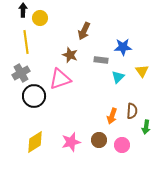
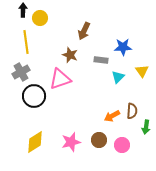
gray cross: moved 1 px up
orange arrow: rotated 42 degrees clockwise
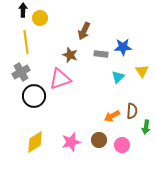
gray rectangle: moved 6 px up
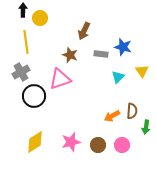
blue star: rotated 18 degrees clockwise
brown circle: moved 1 px left, 5 px down
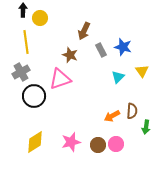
gray rectangle: moved 4 px up; rotated 56 degrees clockwise
pink circle: moved 6 px left, 1 px up
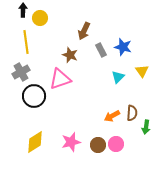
brown semicircle: moved 2 px down
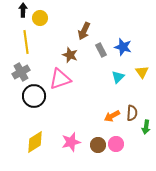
yellow triangle: moved 1 px down
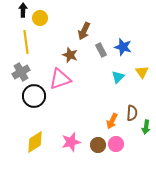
orange arrow: moved 5 px down; rotated 35 degrees counterclockwise
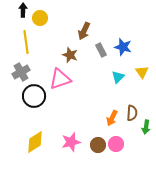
orange arrow: moved 3 px up
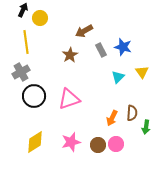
black arrow: rotated 24 degrees clockwise
brown arrow: rotated 36 degrees clockwise
brown star: rotated 21 degrees clockwise
pink triangle: moved 9 px right, 20 px down
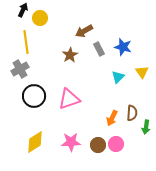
gray rectangle: moved 2 px left, 1 px up
gray cross: moved 1 px left, 3 px up
pink star: rotated 12 degrees clockwise
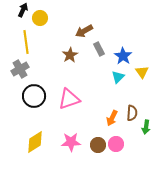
blue star: moved 9 px down; rotated 18 degrees clockwise
